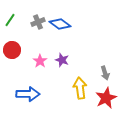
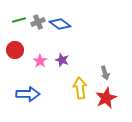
green line: moved 9 px right; rotated 40 degrees clockwise
red circle: moved 3 px right
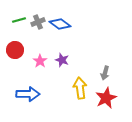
gray arrow: rotated 32 degrees clockwise
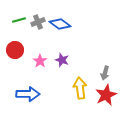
red star: moved 3 px up
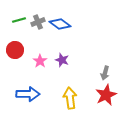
yellow arrow: moved 10 px left, 10 px down
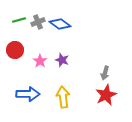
yellow arrow: moved 7 px left, 1 px up
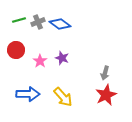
red circle: moved 1 px right
purple star: moved 2 px up
yellow arrow: rotated 145 degrees clockwise
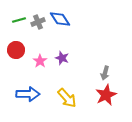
blue diamond: moved 5 px up; rotated 20 degrees clockwise
yellow arrow: moved 4 px right, 1 px down
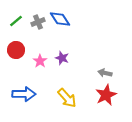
green line: moved 3 px left, 1 px down; rotated 24 degrees counterclockwise
gray arrow: rotated 88 degrees clockwise
blue arrow: moved 4 px left
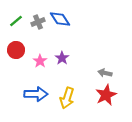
purple star: rotated 16 degrees clockwise
blue arrow: moved 12 px right
yellow arrow: rotated 60 degrees clockwise
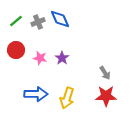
blue diamond: rotated 10 degrees clockwise
pink star: moved 3 px up; rotated 24 degrees counterclockwise
gray arrow: rotated 136 degrees counterclockwise
red star: moved 1 px down; rotated 25 degrees clockwise
